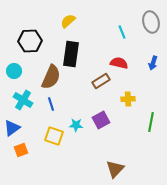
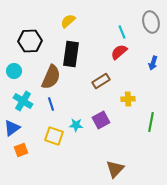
red semicircle: moved 11 px up; rotated 54 degrees counterclockwise
cyan cross: moved 1 px down
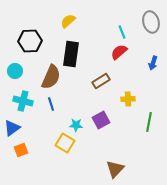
cyan circle: moved 1 px right
cyan cross: rotated 18 degrees counterclockwise
green line: moved 2 px left
yellow square: moved 11 px right, 7 px down; rotated 12 degrees clockwise
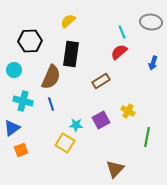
gray ellipse: rotated 70 degrees counterclockwise
cyan circle: moved 1 px left, 1 px up
yellow cross: moved 12 px down; rotated 32 degrees clockwise
green line: moved 2 px left, 15 px down
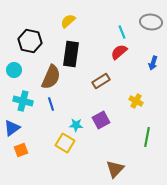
black hexagon: rotated 15 degrees clockwise
yellow cross: moved 8 px right, 10 px up
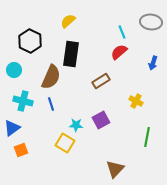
black hexagon: rotated 15 degrees clockwise
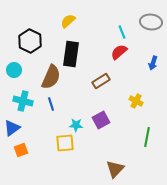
yellow square: rotated 36 degrees counterclockwise
